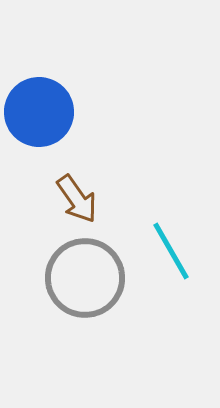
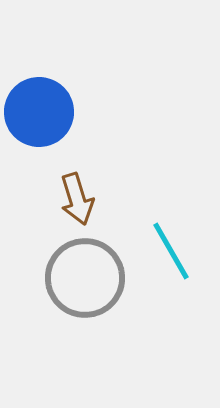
brown arrow: rotated 18 degrees clockwise
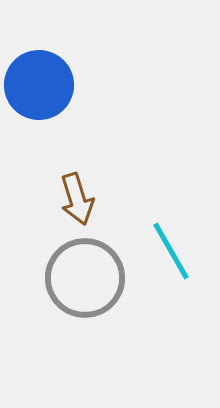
blue circle: moved 27 px up
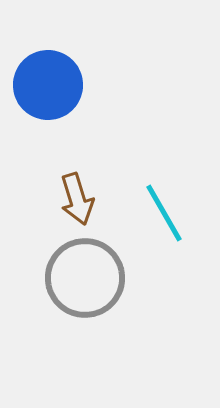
blue circle: moved 9 px right
cyan line: moved 7 px left, 38 px up
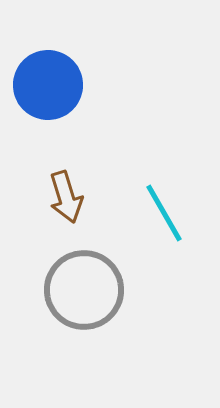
brown arrow: moved 11 px left, 2 px up
gray circle: moved 1 px left, 12 px down
